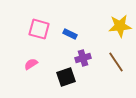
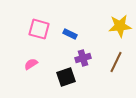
brown line: rotated 60 degrees clockwise
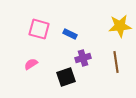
brown line: rotated 35 degrees counterclockwise
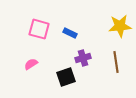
blue rectangle: moved 1 px up
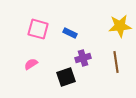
pink square: moved 1 px left
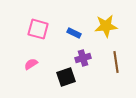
yellow star: moved 14 px left
blue rectangle: moved 4 px right
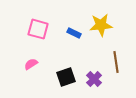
yellow star: moved 5 px left, 1 px up
purple cross: moved 11 px right, 21 px down; rotated 28 degrees counterclockwise
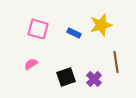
yellow star: rotated 10 degrees counterclockwise
